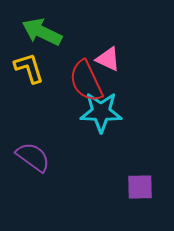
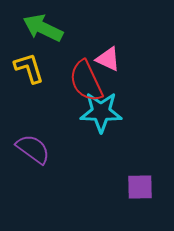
green arrow: moved 1 px right, 4 px up
purple semicircle: moved 8 px up
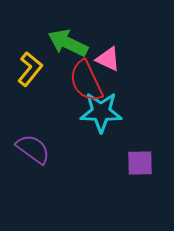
green arrow: moved 25 px right, 15 px down
yellow L-shape: moved 1 px right, 1 px down; rotated 56 degrees clockwise
purple square: moved 24 px up
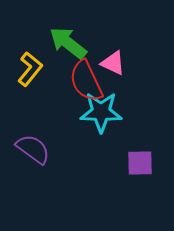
green arrow: rotated 12 degrees clockwise
pink triangle: moved 5 px right, 4 px down
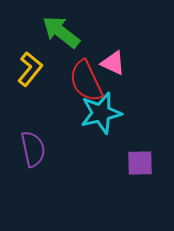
green arrow: moved 7 px left, 11 px up
cyan star: moved 1 px down; rotated 15 degrees counterclockwise
purple semicircle: rotated 42 degrees clockwise
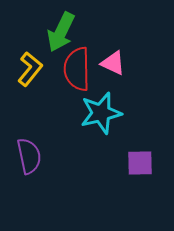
green arrow: rotated 102 degrees counterclockwise
red semicircle: moved 9 px left, 12 px up; rotated 24 degrees clockwise
purple semicircle: moved 4 px left, 7 px down
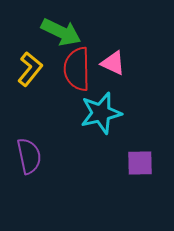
green arrow: rotated 90 degrees counterclockwise
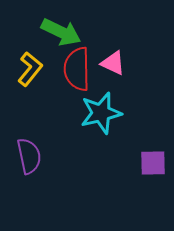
purple square: moved 13 px right
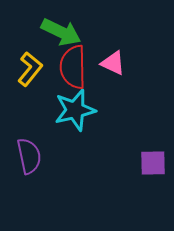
red semicircle: moved 4 px left, 2 px up
cyan star: moved 26 px left, 3 px up
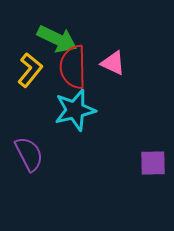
green arrow: moved 4 px left, 7 px down
yellow L-shape: moved 1 px down
purple semicircle: moved 2 px up; rotated 15 degrees counterclockwise
